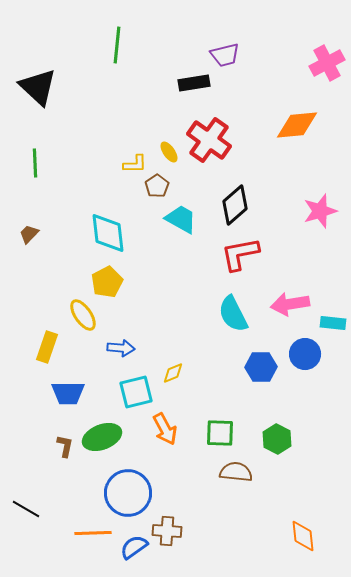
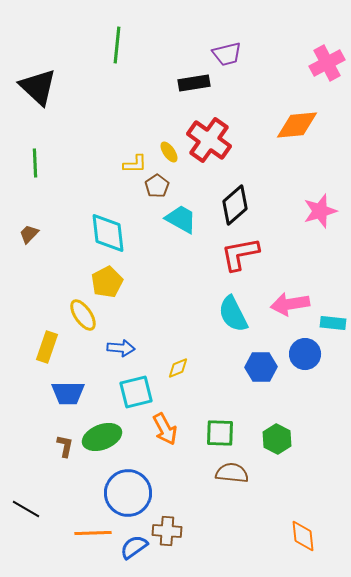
purple trapezoid at (225, 55): moved 2 px right, 1 px up
yellow diamond at (173, 373): moved 5 px right, 5 px up
brown semicircle at (236, 472): moved 4 px left, 1 px down
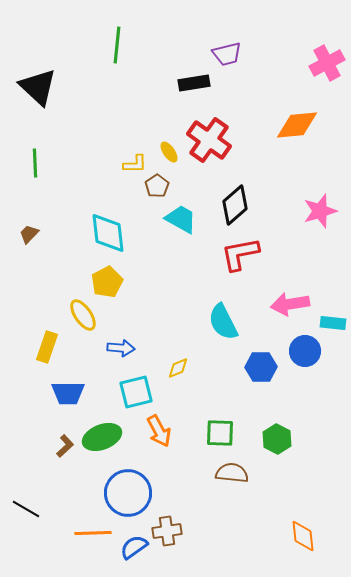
cyan semicircle at (233, 314): moved 10 px left, 8 px down
blue circle at (305, 354): moved 3 px up
orange arrow at (165, 429): moved 6 px left, 2 px down
brown L-shape at (65, 446): rotated 35 degrees clockwise
brown cross at (167, 531): rotated 12 degrees counterclockwise
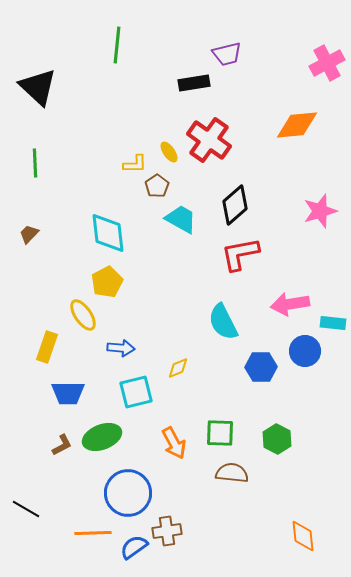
orange arrow at (159, 431): moved 15 px right, 12 px down
brown L-shape at (65, 446): moved 3 px left, 1 px up; rotated 15 degrees clockwise
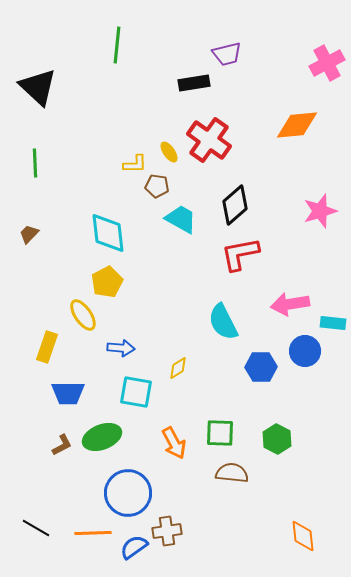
brown pentagon at (157, 186): rotated 30 degrees counterclockwise
yellow diamond at (178, 368): rotated 10 degrees counterclockwise
cyan square at (136, 392): rotated 24 degrees clockwise
black line at (26, 509): moved 10 px right, 19 px down
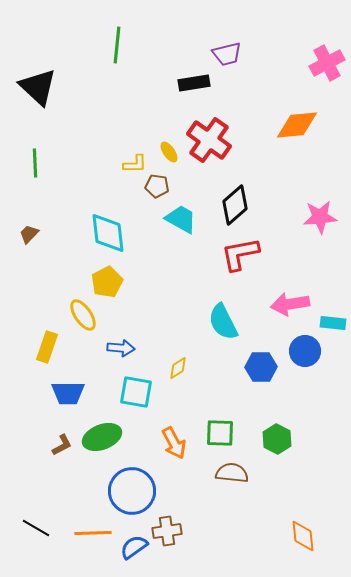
pink star at (320, 211): moved 6 px down; rotated 12 degrees clockwise
blue circle at (128, 493): moved 4 px right, 2 px up
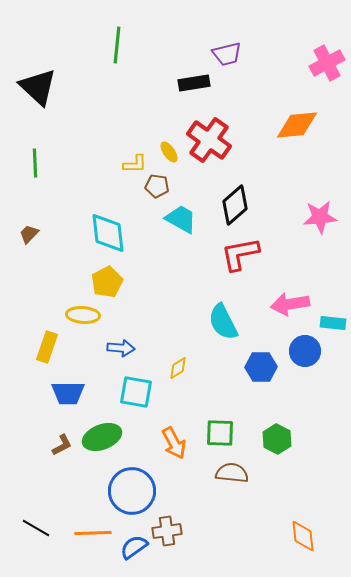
yellow ellipse at (83, 315): rotated 52 degrees counterclockwise
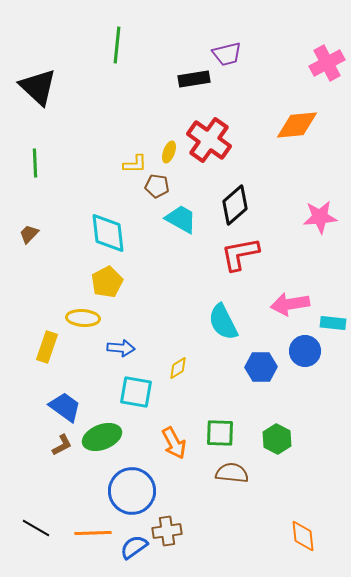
black rectangle at (194, 83): moved 4 px up
yellow ellipse at (169, 152): rotated 55 degrees clockwise
yellow ellipse at (83, 315): moved 3 px down
blue trapezoid at (68, 393): moved 3 px left, 14 px down; rotated 144 degrees counterclockwise
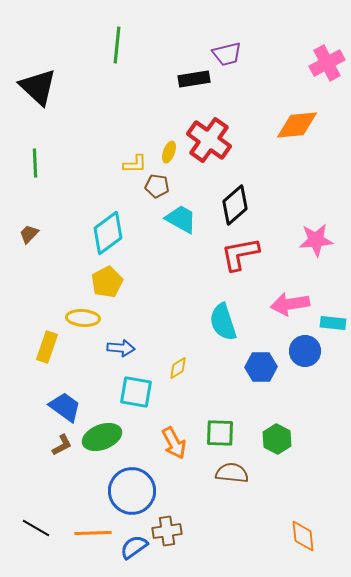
pink star at (320, 217): moved 4 px left, 23 px down
cyan diamond at (108, 233): rotated 60 degrees clockwise
cyan semicircle at (223, 322): rotated 9 degrees clockwise
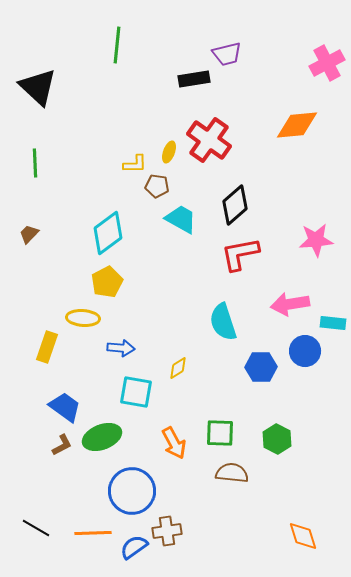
orange diamond at (303, 536): rotated 12 degrees counterclockwise
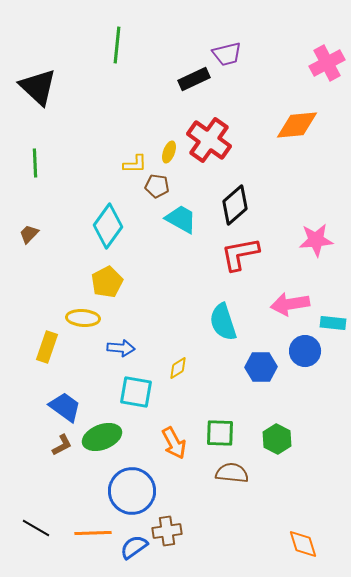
black rectangle at (194, 79): rotated 16 degrees counterclockwise
cyan diamond at (108, 233): moved 7 px up; rotated 18 degrees counterclockwise
orange diamond at (303, 536): moved 8 px down
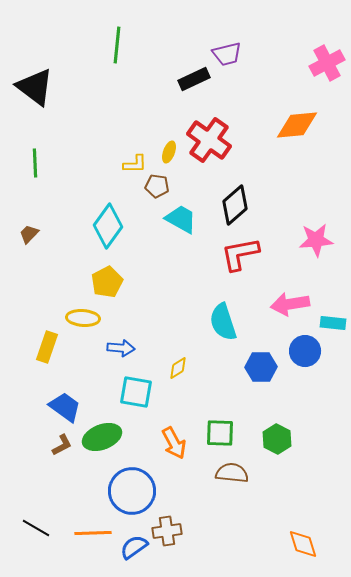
black triangle at (38, 87): moved 3 px left; rotated 6 degrees counterclockwise
